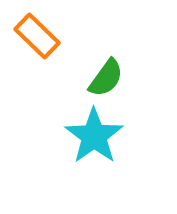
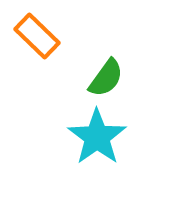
cyan star: moved 3 px right, 1 px down
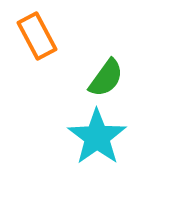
orange rectangle: rotated 18 degrees clockwise
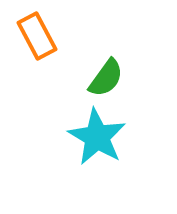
cyan star: rotated 6 degrees counterclockwise
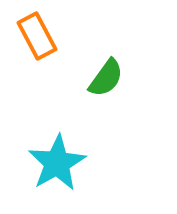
cyan star: moved 40 px left, 26 px down; rotated 12 degrees clockwise
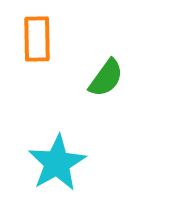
orange rectangle: moved 3 px down; rotated 27 degrees clockwise
